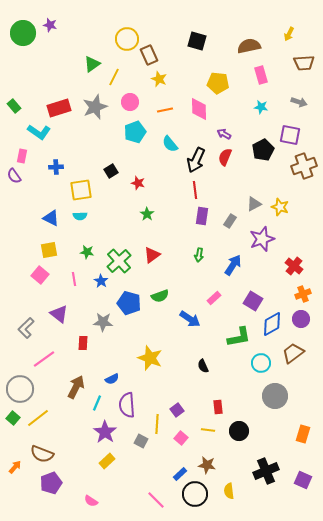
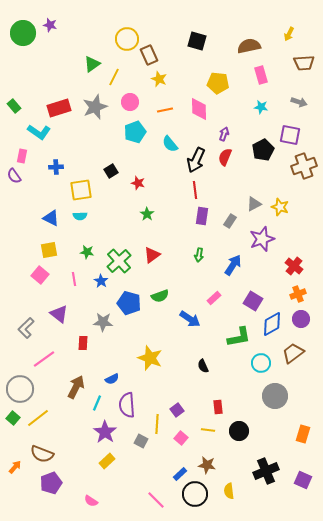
purple arrow at (224, 134): rotated 80 degrees clockwise
orange cross at (303, 294): moved 5 px left
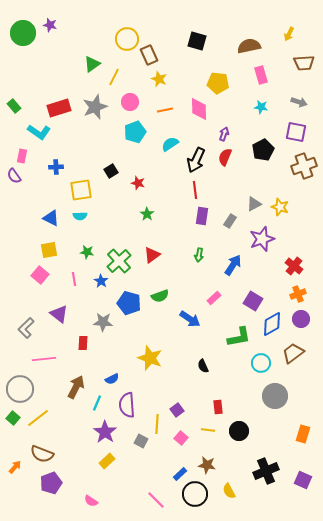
purple square at (290, 135): moved 6 px right, 3 px up
cyan semicircle at (170, 144): rotated 96 degrees clockwise
pink line at (44, 359): rotated 30 degrees clockwise
yellow semicircle at (229, 491): rotated 21 degrees counterclockwise
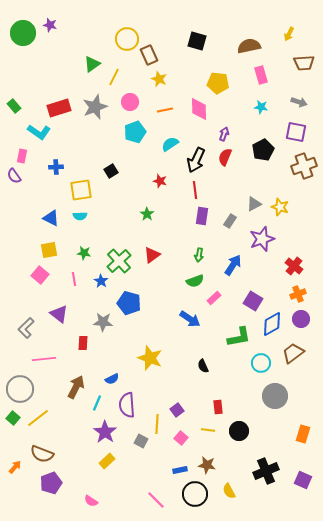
red star at (138, 183): moved 22 px right, 2 px up
green star at (87, 252): moved 3 px left, 1 px down
green semicircle at (160, 296): moved 35 px right, 15 px up
blue rectangle at (180, 474): moved 4 px up; rotated 32 degrees clockwise
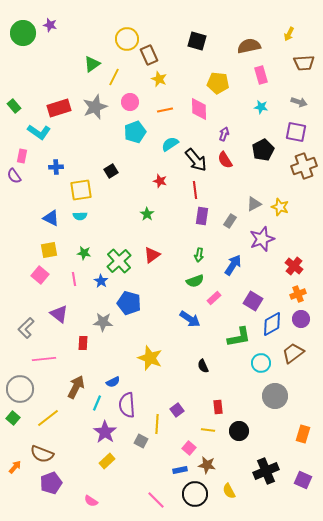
red semicircle at (225, 157): moved 3 px down; rotated 54 degrees counterclockwise
black arrow at (196, 160): rotated 65 degrees counterclockwise
blue semicircle at (112, 379): moved 1 px right, 3 px down
yellow line at (38, 418): moved 10 px right
pink square at (181, 438): moved 8 px right, 10 px down
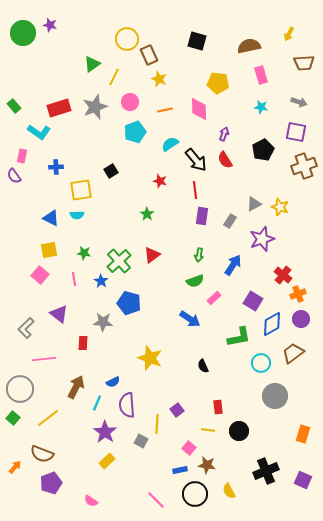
cyan semicircle at (80, 216): moved 3 px left, 1 px up
red cross at (294, 266): moved 11 px left, 9 px down
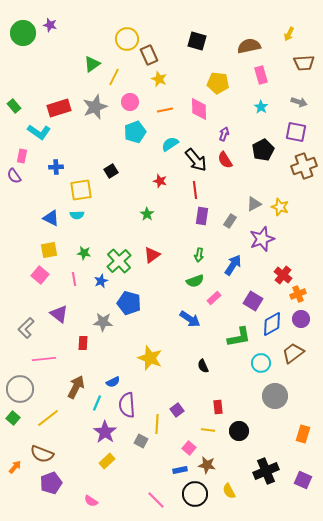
cyan star at (261, 107): rotated 24 degrees clockwise
blue star at (101, 281): rotated 16 degrees clockwise
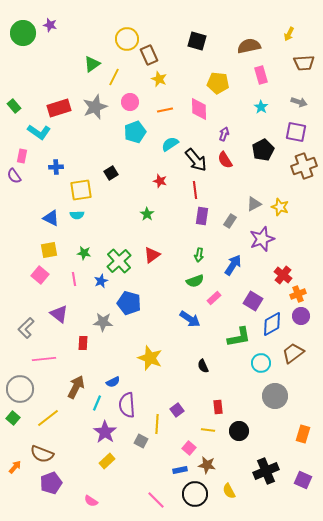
black square at (111, 171): moved 2 px down
purple circle at (301, 319): moved 3 px up
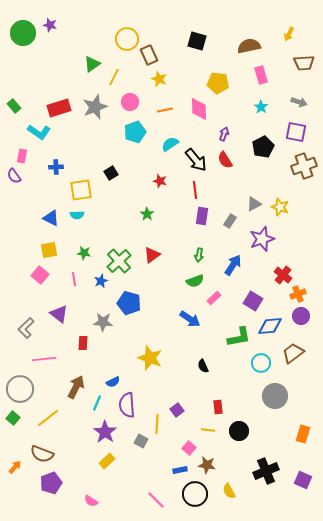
black pentagon at (263, 150): moved 3 px up
blue diamond at (272, 324): moved 2 px left, 2 px down; rotated 25 degrees clockwise
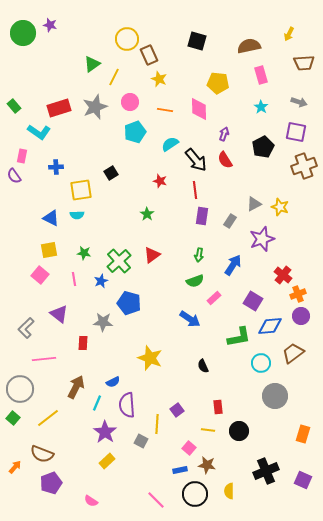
orange line at (165, 110): rotated 21 degrees clockwise
yellow semicircle at (229, 491): rotated 28 degrees clockwise
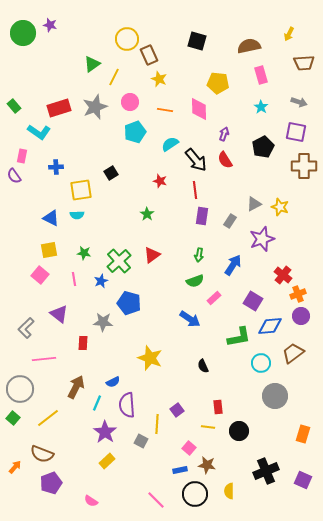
brown cross at (304, 166): rotated 20 degrees clockwise
yellow line at (208, 430): moved 3 px up
